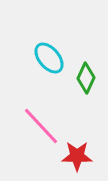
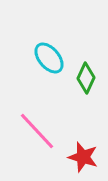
pink line: moved 4 px left, 5 px down
red star: moved 6 px right, 1 px down; rotated 16 degrees clockwise
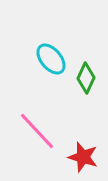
cyan ellipse: moved 2 px right, 1 px down
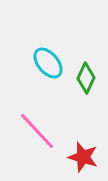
cyan ellipse: moved 3 px left, 4 px down
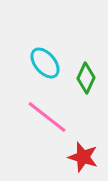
cyan ellipse: moved 3 px left
pink line: moved 10 px right, 14 px up; rotated 9 degrees counterclockwise
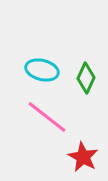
cyan ellipse: moved 3 px left, 7 px down; rotated 36 degrees counterclockwise
red star: rotated 12 degrees clockwise
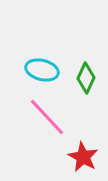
pink line: rotated 9 degrees clockwise
